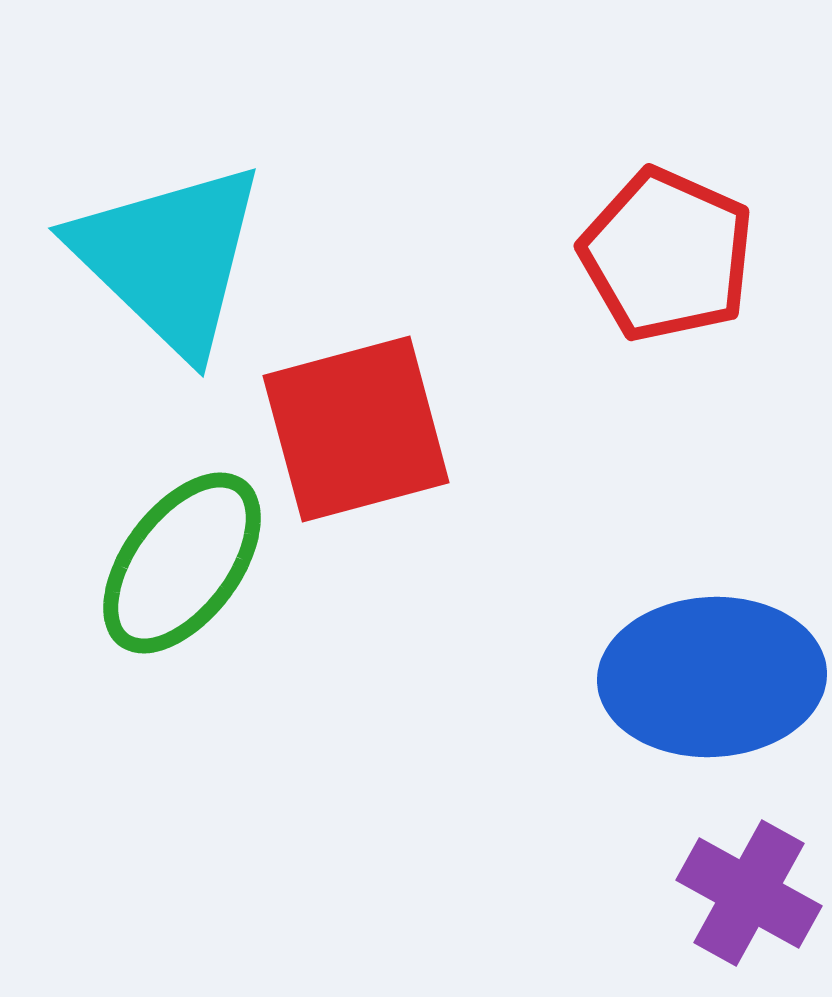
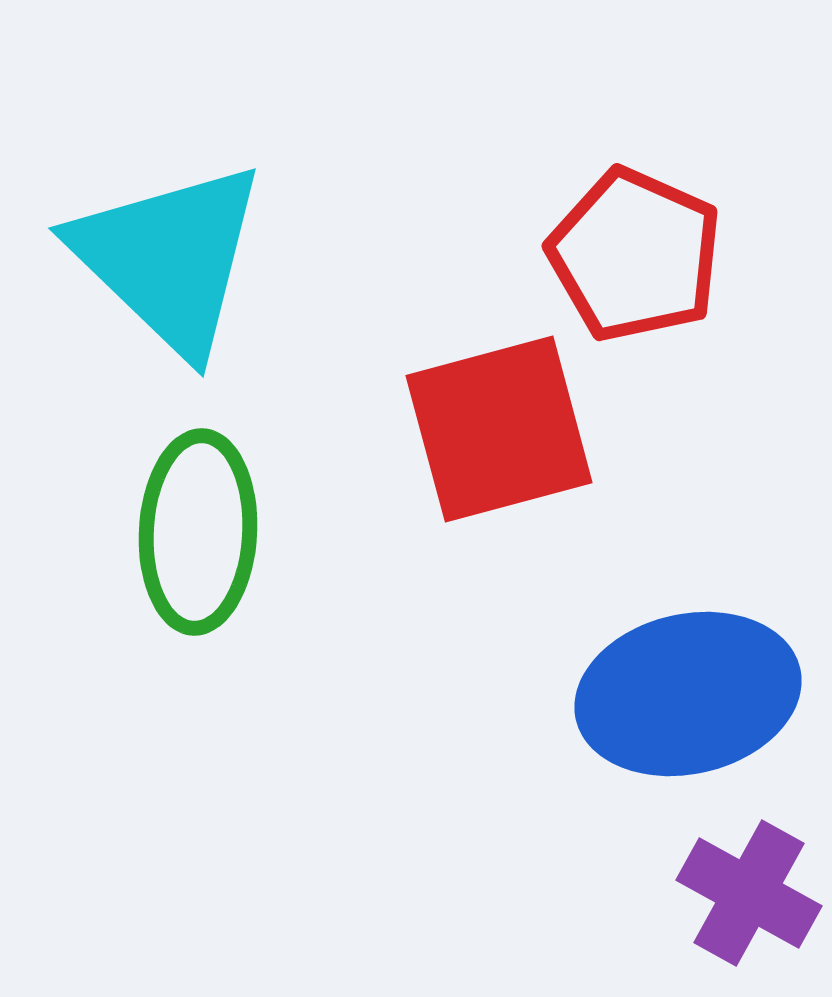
red pentagon: moved 32 px left
red square: moved 143 px right
green ellipse: moved 16 px right, 31 px up; rotated 34 degrees counterclockwise
blue ellipse: moved 24 px left, 17 px down; rotated 10 degrees counterclockwise
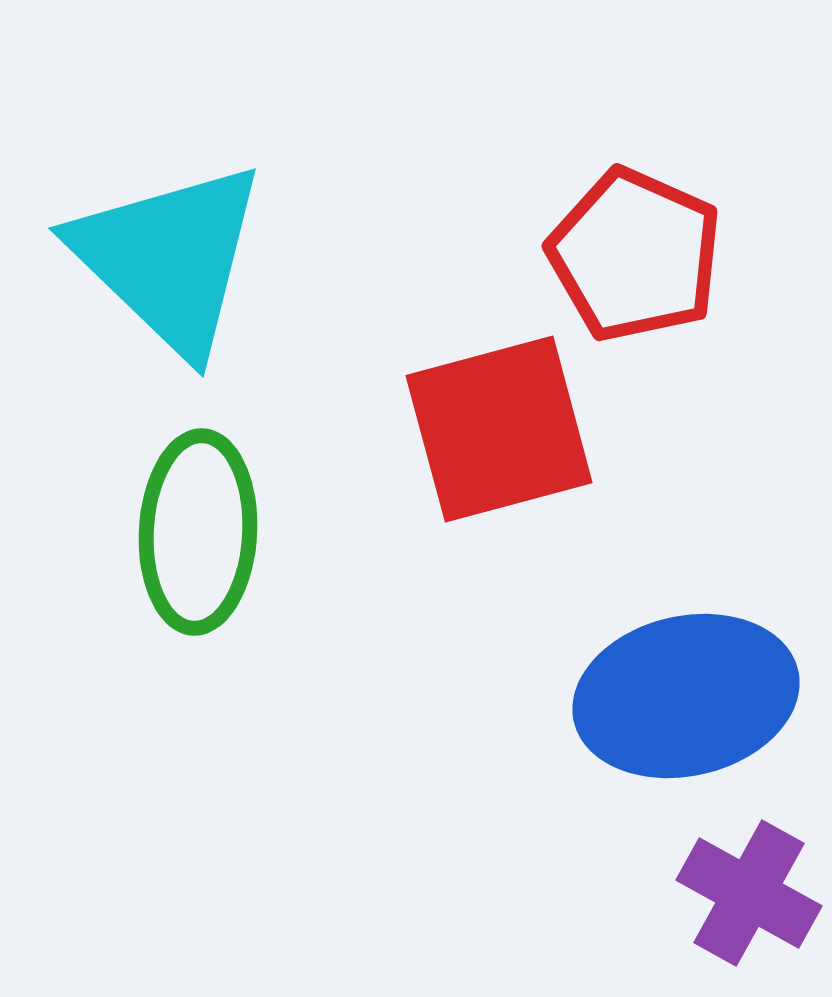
blue ellipse: moved 2 px left, 2 px down
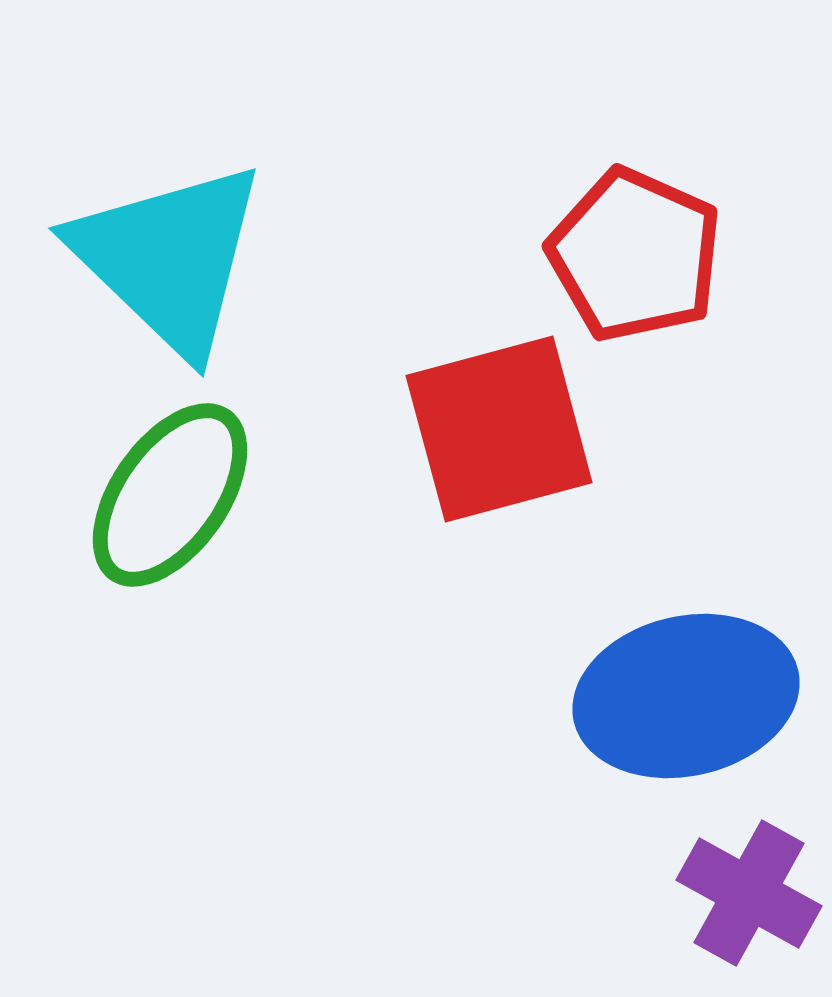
green ellipse: moved 28 px left, 37 px up; rotated 32 degrees clockwise
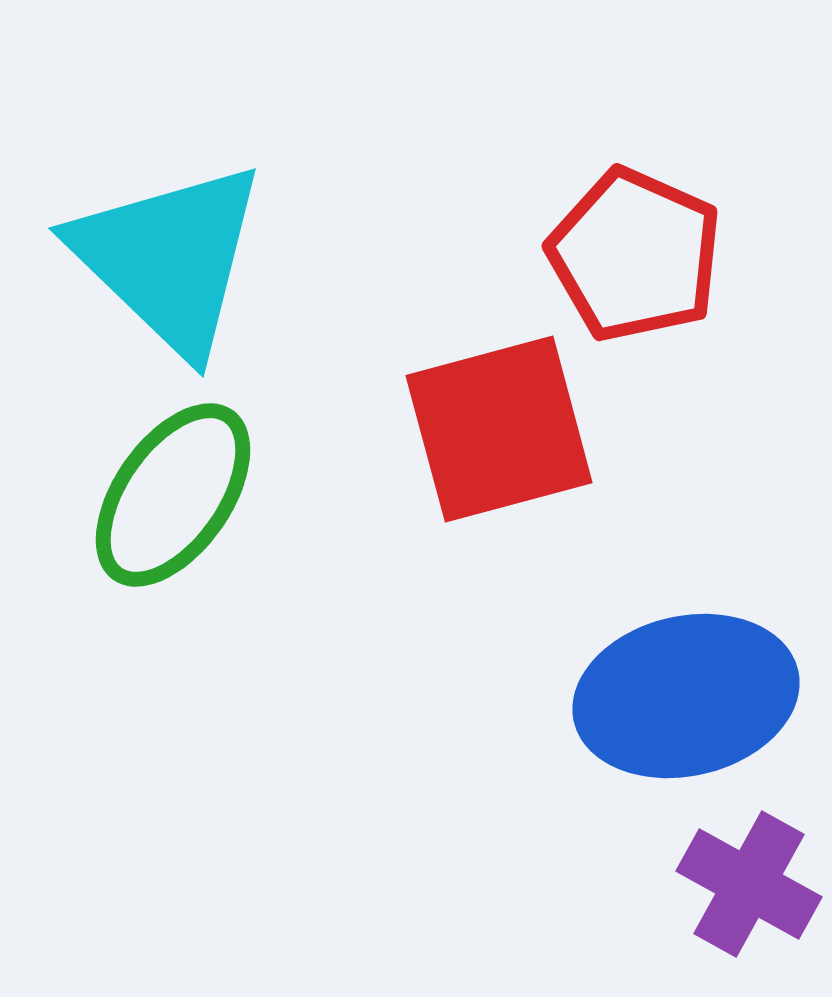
green ellipse: moved 3 px right
purple cross: moved 9 px up
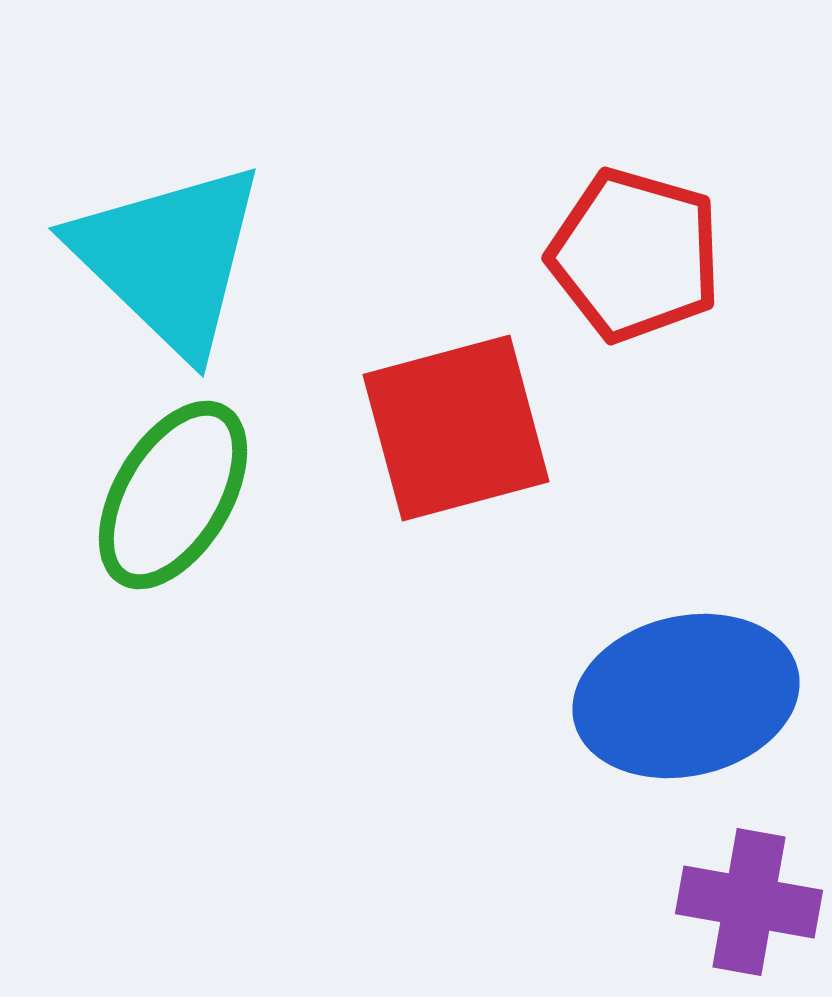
red pentagon: rotated 8 degrees counterclockwise
red square: moved 43 px left, 1 px up
green ellipse: rotated 4 degrees counterclockwise
purple cross: moved 18 px down; rotated 19 degrees counterclockwise
